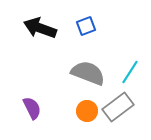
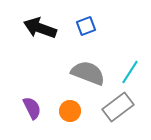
orange circle: moved 17 px left
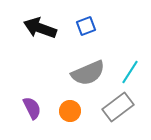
gray semicircle: rotated 136 degrees clockwise
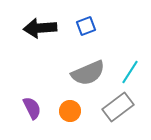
black arrow: rotated 24 degrees counterclockwise
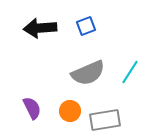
gray rectangle: moved 13 px left, 13 px down; rotated 28 degrees clockwise
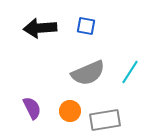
blue square: rotated 30 degrees clockwise
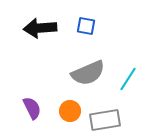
cyan line: moved 2 px left, 7 px down
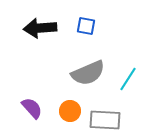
purple semicircle: rotated 15 degrees counterclockwise
gray rectangle: rotated 12 degrees clockwise
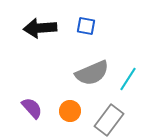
gray semicircle: moved 4 px right
gray rectangle: moved 4 px right; rotated 56 degrees counterclockwise
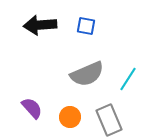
black arrow: moved 3 px up
gray semicircle: moved 5 px left, 1 px down
orange circle: moved 6 px down
gray rectangle: rotated 60 degrees counterclockwise
